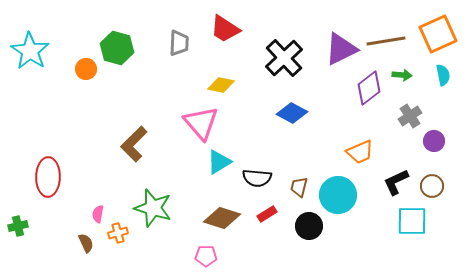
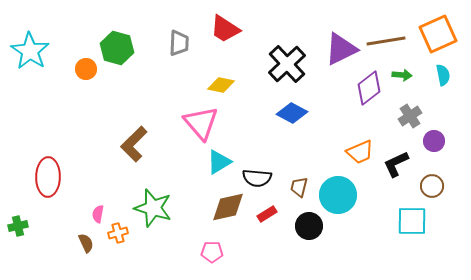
black cross: moved 3 px right, 6 px down
black L-shape: moved 18 px up
brown diamond: moved 6 px right, 11 px up; rotated 30 degrees counterclockwise
pink pentagon: moved 6 px right, 4 px up
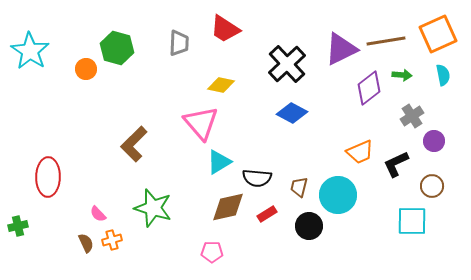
gray cross: moved 2 px right
pink semicircle: rotated 54 degrees counterclockwise
orange cross: moved 6 px left, 7 px down
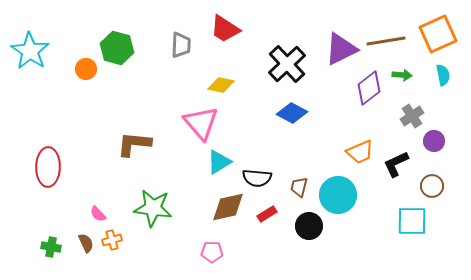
gray trapezoid: moved 2 px right, 2 px down
brown L-shape: rotated 51 degrees clockwise
red ellipse: moved 10 px up
green star: rotated 9 degrees counterclockwise
green cross: moved 33 px right, 21 px down; rotated 24 degrees clockwise
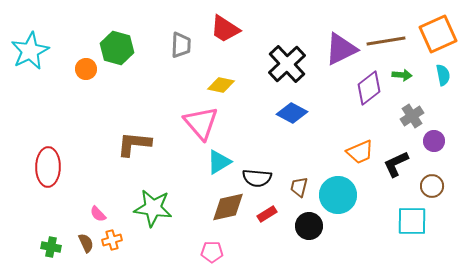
cyan star: rotated 12 degrees clockwise
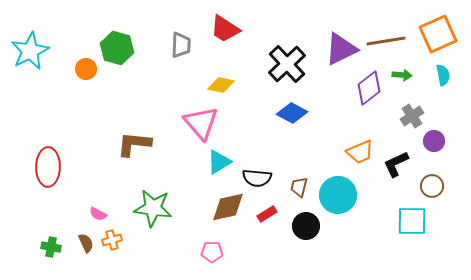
pink semicircle: rotated 18 degrees counterclockwise
black circle: moved 3 px left
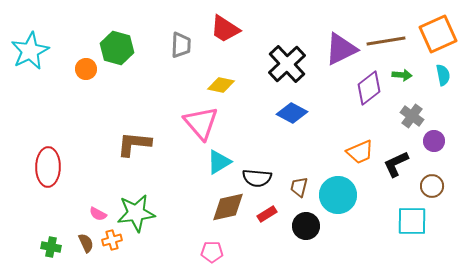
gray cross: rotated 20 degrees counterclockwise
green star: moved 17 px left, 5 px down; rotated 15 degrees counterclockwise
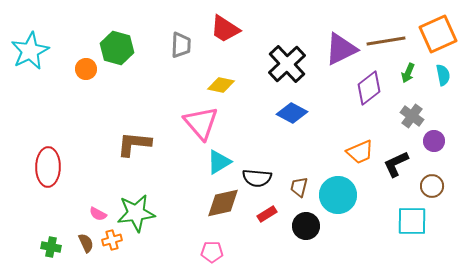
green arrow: moved 6 px right, 2 px up; rotated 108 degrees clockwise
brown diamond: moved 5 px left, 4 px up
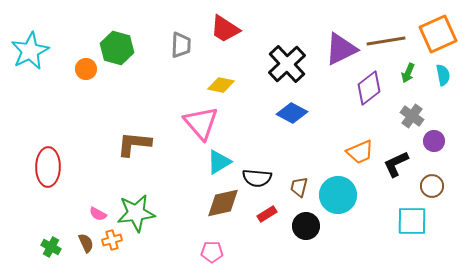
green cross: rotated 18 degrees clockwise
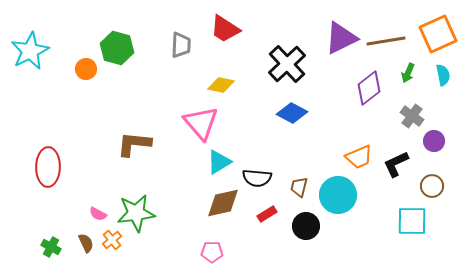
purple triangle: moved 11 px up
orange trapezoid: moved 1 px left, 5 px down
orange cross: rotated 24 degrees counterclockwise
